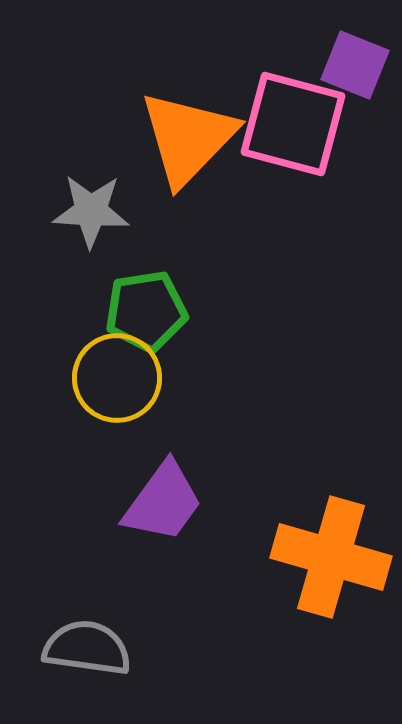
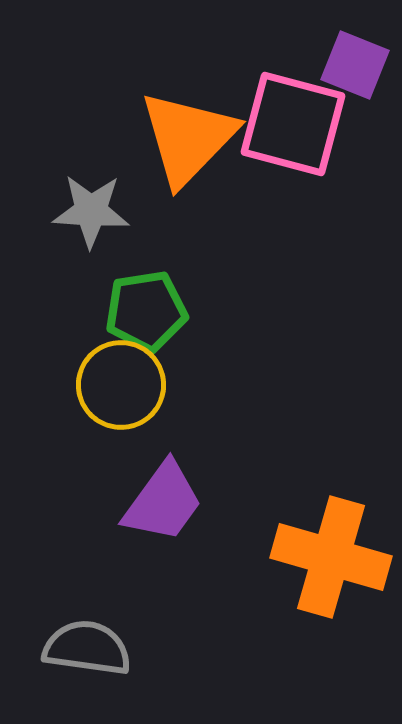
yellow circle: moved 4 px right, 7 px down
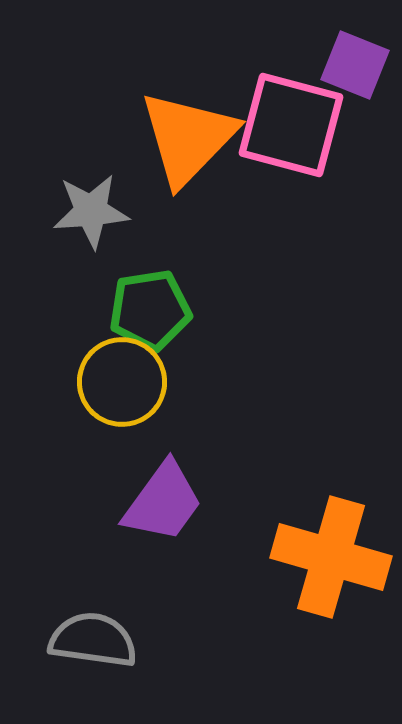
pink square: moved 2 px left, 1 px down
gray star: rotated 8 degrees counterclockwise
green pentagon: moved 4 px right, 1 px up
yellow circle: moved 1 px right, 3 px up
gray semicircle: moved 6 px right, 8 px up
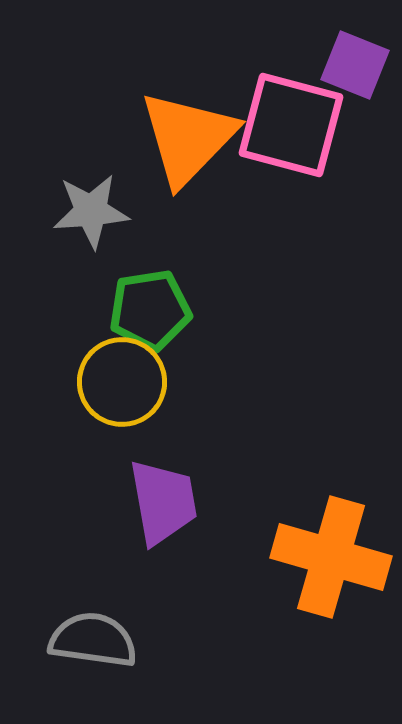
purple trapezoid: rotated 46 degrees counterclockwise
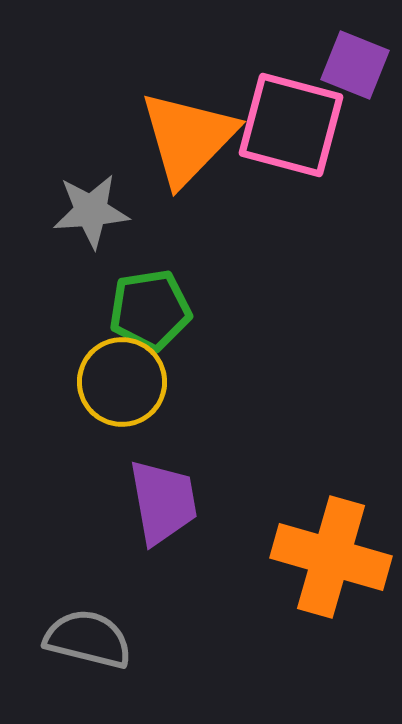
gray semicircle: moved 5 px left, 1 px up; rotated 6 degrees clockwise
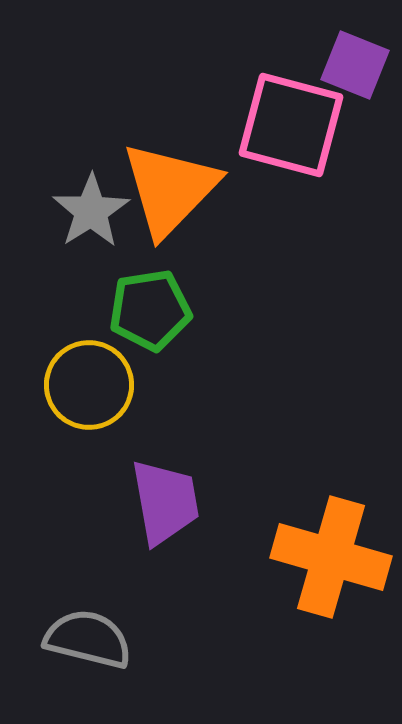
orange triangle: moved 18 px left, 51 px down
gray star: rotated 28 degrees counterclockwise
yellow circle: moved 33 px left, 3 px down
purple trapezoid: moved 2 px right
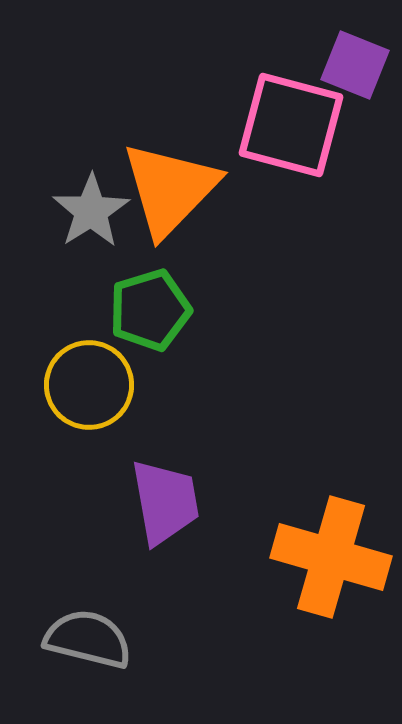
green pentagon: rotated 8 degrees counterclockwise
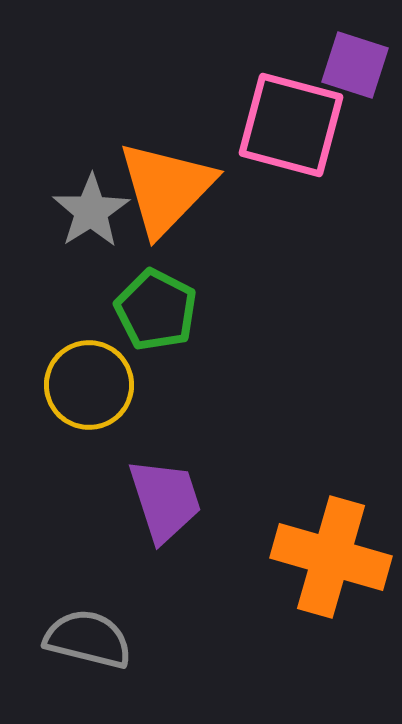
purple square: rotated 4 degrees counterclockwise
orange triangle: moved 4 px left, 1 px up
green pentagon: moved 6 px right; rotated 28 degrees counterclockwise
purple trapezoid: moved 2 px up; rotated 8 degrees counterclockwise
